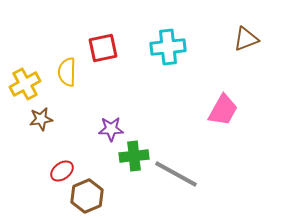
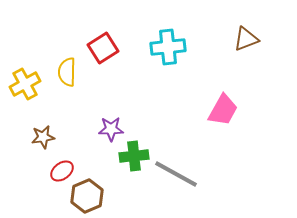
red square: rotated 20 degrees counterclockwise
brown star: moved 2 px right, 18 px down
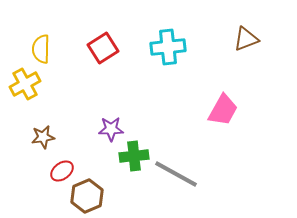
yellow semicircle: moved 26 px left, 23 px up
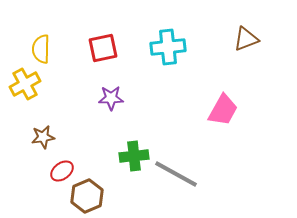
red square: rotated 20 degrees clockwise
purple star: moved 31 px up
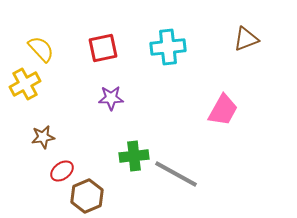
yellow semicircle: rotated 136 degrees clockwise
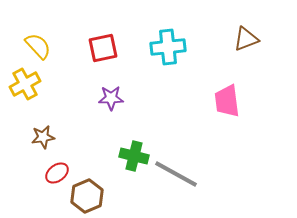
yellow semicircle: moved 3 px left, 3 px up
pink trapezoid: moved 4 px right, 9 px up; rotated 144 degrees clockwise
green cross: rotated 20 degrees clockwise
red ellipse: moved 5 px left, 2 px down
